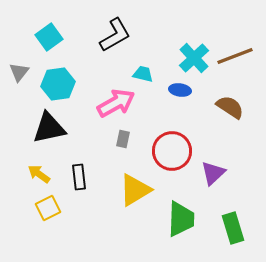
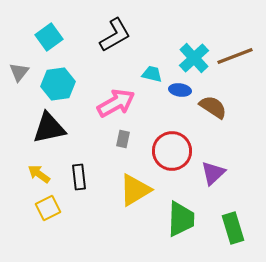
cyan trapezoid: moved 9 px right
brown semicircle: moved 17 px left
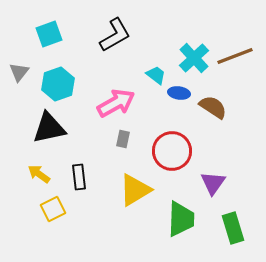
cyan square: moved 3 px up; rotated 16 degrees clockwise
cyan trapezoid: moved 4 px right, 1 px down; rotated 25 degrees clockwise
cyan hexagon: rotated 12 degrees counterclockwise
blue ellipse: moved 1 px left, 3 px down
purple triangle: moved 10 px down; rotated 12 degrees counterclockwise
yellow square: moved 5 px right, 1 px down
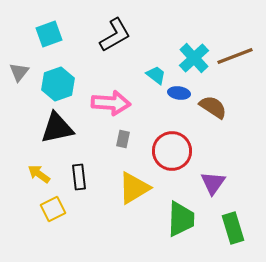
pink arrow: moved 5 px left; rotated 33 degrees clockwise
black triangle: moved 8 px right
yellow triangle: moved 1 px left, 2 px up
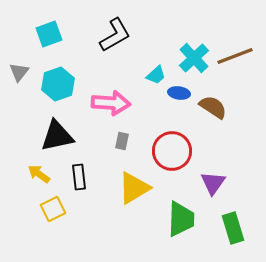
cyan trapezoid: rotated 100 degrees clockwise
black triangle: moved 8 px down
gray rectangle: moved 1 px left, 2 px down
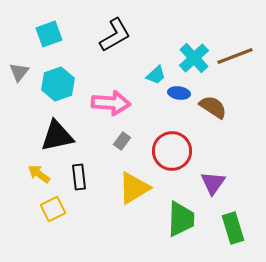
gray rectangle: rotated 24 degrees clockwise
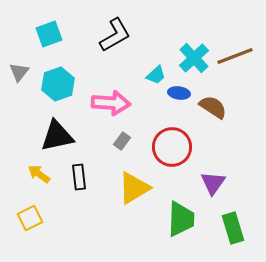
red circle: moved 4 px up
yellow square: moved 23 px left, 9 px down
